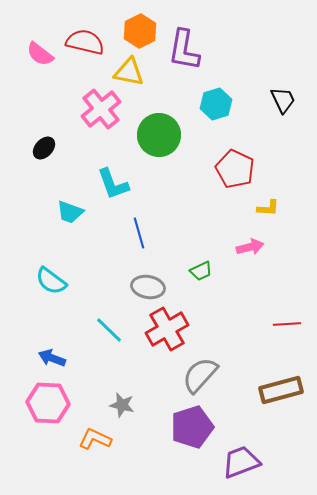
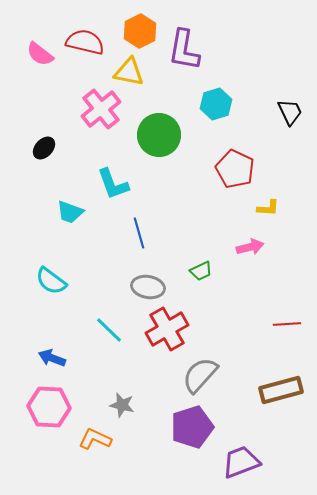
black trapezoid: moved 7 px right, 12 px down
pink hexagon: moved 1 px right, 4 px down
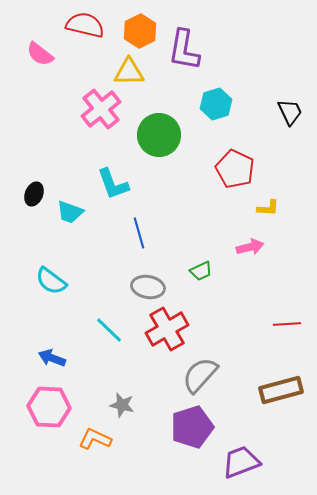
red semicircle: moved 17 px up
yellow triangle: rotated 12 degrees counterclockwise
black ellipse: moved 10 px left, 46 px down; rotated 20 degrees counterclockwise
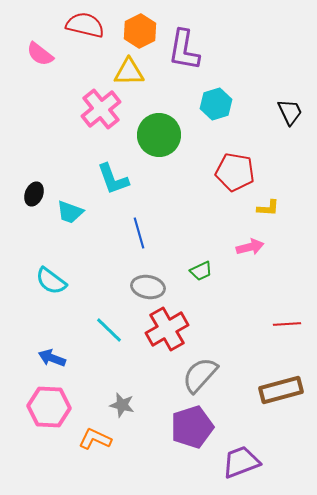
red pentagon: moved 3 px down; rotated 15 degrees counterclockwise
cyan L-shape: moved 5 px up
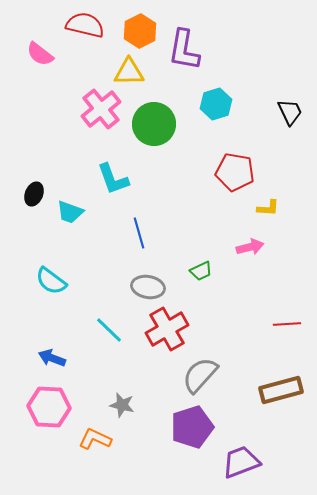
green circle: moved 5 px left, 11 px up
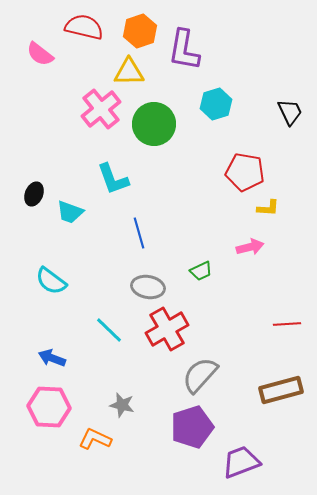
red semicircle: moved 1 px left, 2 px down
orange hexagon: rotated 8 degrees clockwise
red pentagon: moved 10 px right
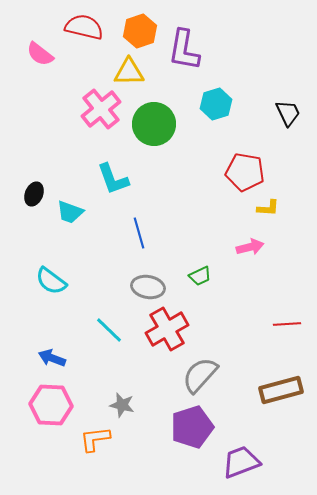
black trapezoid: moved 2 px left, 1 px down
green trapezoid: moved 1 px left, 5 px down
pink hexagon: moved 2 px right, 2 px up
orange L-shape: rotated 32 degrees counterclockwise
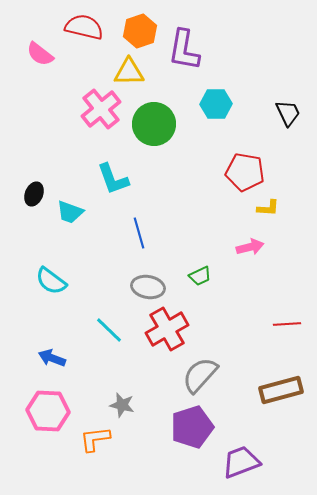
cyan hexagon: rotated 16 degrees clockwise
pink hexagon: moved 3 px left, 6 px down
